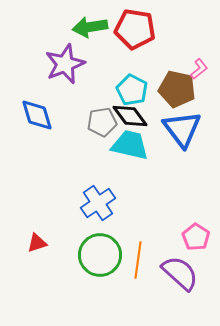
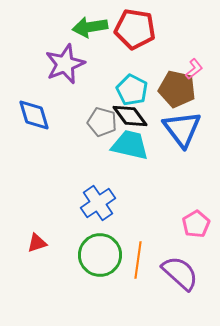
pink L-shape: moved 5 px left
blue diamond: moved 3 px left
gray pentagon: rotated 24 degrees clockwise
pink pentagon: moved 13 px up; rotated 8 degrees clockwise
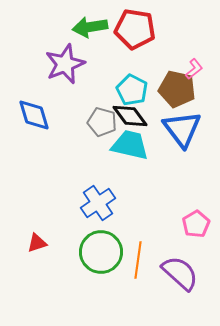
green circle: moved 1 px right, 3 px up
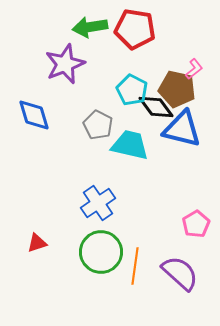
black diamond: moved 26 px right, 9 px up
gray pentagon: moved 4 px left, 3 px down; rotated 12 degrees clockwise
blue triangle: rotated 39 degrees counterclockwise
orange line: moved 3 px left, 6 px down
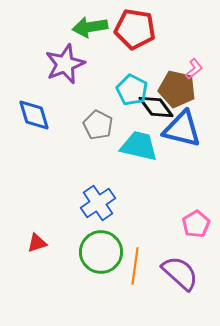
cyan trapezoid: moved 9 px right, 1 px down
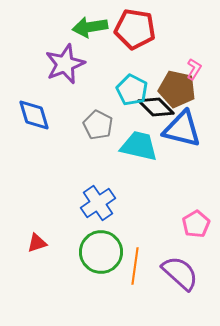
pink L-shape: rotated 20 degrees counterclockwise
black diamond: rotated 9 degrees counterclockwise
